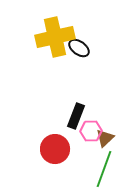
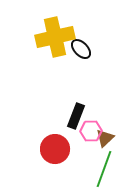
black ellipse: moved 2 px right, 1 px down; rotated 10 degrees clockwise
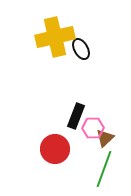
black ellipse: rotated 15 degrees clockwise
pink hexagon: moved 2 px right, 3 px up
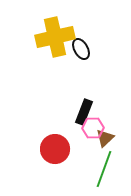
black rectangle: moved 8 px right, 4 px up
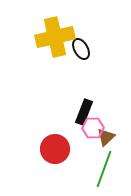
brown triangle: moved 1 px right, 1 px up
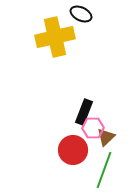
black ellipse: moved 35 px up; rotated 35 degrees counterclockwise
red circle: moved 18 px right, 1 px down
green line: moved 1 px down
